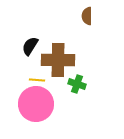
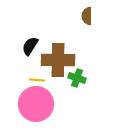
green cross: moved 6 px up
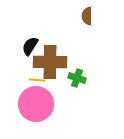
brown cross: moved 8 px left, 2 px down
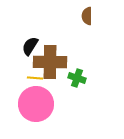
yellow line: moved 2 px left, 2 px up
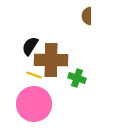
brown cross: moved 1 px right, 2 px up
yellow line: moved 1 px left, 3 px up; rotated 14 degrees clockwise
pink circle: moved 2 px left
